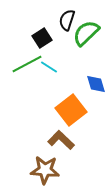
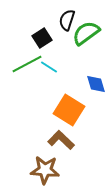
green semicircle: rotated 8 degrees clockwise
orange square: moved 2 px left; rotated 20 degrees counterclockwise
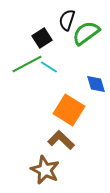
brown star: rotated 20 degrees clockwise
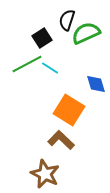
green semicircle: rotated 12 degrees clockwise
cyan line: moved 1 px right, 1 px down
brown star: moved 4 px down
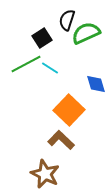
green line: moved 1 px left
orange square: rotated 12 degrees clockwise
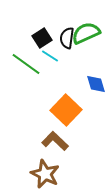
black semicircle: moved 18 px down; rotated 10 degrees counterclockwise
green line: rotated 64 degrees clockwise
cyan line: moved 12 px up
orange square: moved 3 px left
brown L-shape: moved 6 px left, 1 px down
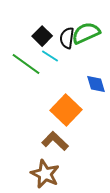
black square: moved 2 px up; rotated 12 degrees counterclockwise
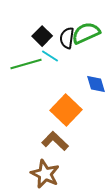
green line: rotated 52 degrees counterclockwise
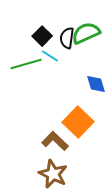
orange square: moved 12 px right, 12 px down
brown star: moved 8 px right
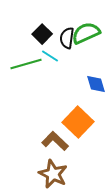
black square: moved 2 px up
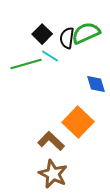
brown L-shape: moved 4 px left
